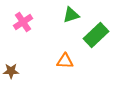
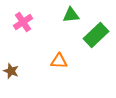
green triangle: rotated 12 degrees clockwise
orange triangle: moved 6 px left
brown star: rotated 21 degrees clockwise
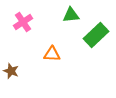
orange triangle: moved 7 px left, 7 px up
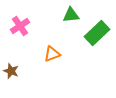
pink cross: moved 3 px left, 4 px down
green rectangle: moved 1 px right, 2 px up
orange triangle: rotated 24 degrees counterclockwise
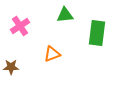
green triangle: moved 6 px left
green rectangle: rotated 40 degrees counterclockwise
brown star: moved 4 px up; rotated 21 degrees counterclockwise
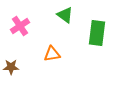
green triangle: rotated 42 degrees clockwise
orange triangle: rotated 12 degrees clockwise
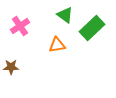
green rectangle: moved 5 px left, 5 px up; rotated 40 degrees clockwise
orange triangle: moved 5 px right, 9 px up
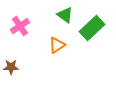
orange triangle: rotated 24 degrees counterclockwise
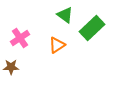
pink cross: moved 12 px down
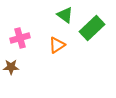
pink cross: rotated 18 degrees clockwise
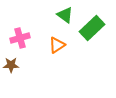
brown star: moved 2 px up
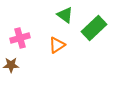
green rectangle: moved 2 px right
